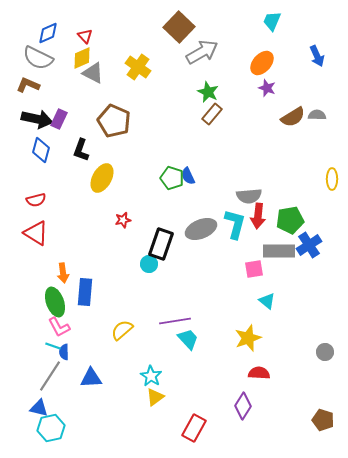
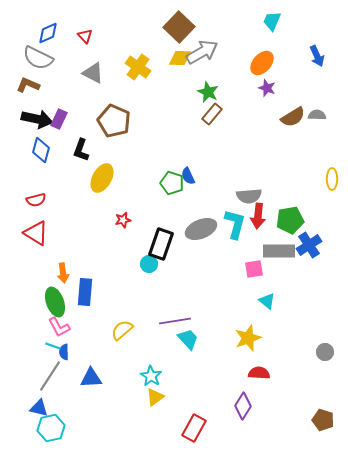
yellow diamond at (82, 58): moved 98 px right; rotated 25 degrees clockwise
green pentagon at (172, 178): moved 5 px down
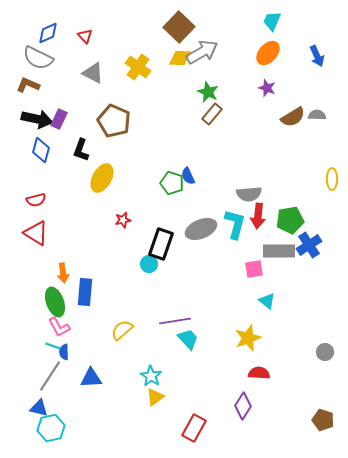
orange ellipse at (262, 63): moved 6 px right, 10 px up
gray semicircle at (249, 196): moved 2 px up
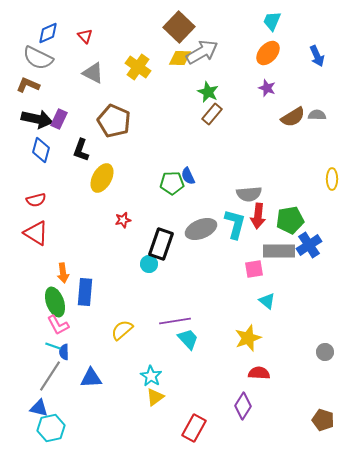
green pentagon at (172, 183): rotated 20 degrees counterclockwise
pink L-shape at (59, 327): moved 1 px left, 2 px up
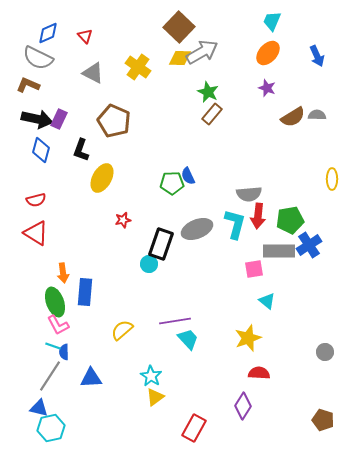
gray ellipse at (201, 229): moved 4 px left
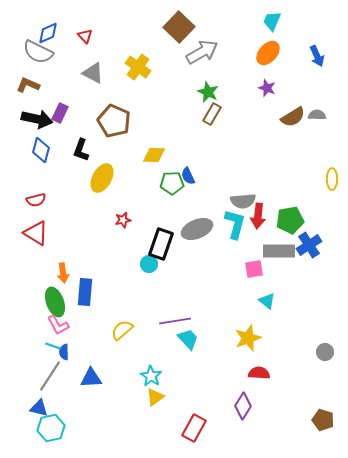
gray semicircle at (38, 58): moved 6 px up
yellow diamond at (180, 58): moved 26 px left, 97 px down
brown rectangle at (212, 114): rotated 10 degrees counterclockwise
purple rectangle at (59, 119): moved 1 px right, 6 px up
gray semicircle at (249, 194): moved 6 px left, 7 px down
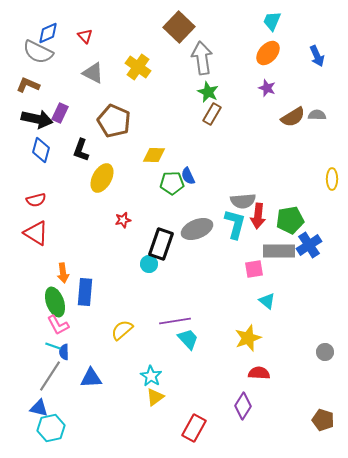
gray arrow at (202, 52): moved 6 px down; rotated 68 degrees counterclockwise
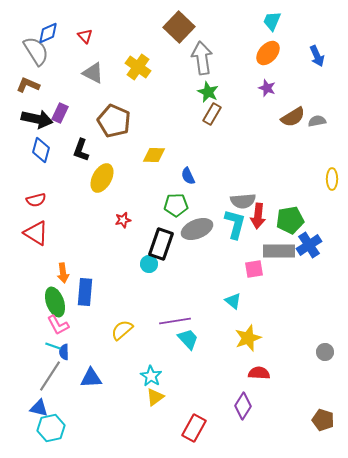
gray semicircle at (38, 52): moved 2 px left, 1 px up; rotated 148 degrees counterclockwise
gray semicircle at (317, 115): moved 6 px down; rotated 12 degrees counterclockwise
green pentagon at (172, 183): moved 4 px right, 22 px down
cyan triangle at (267, 301): moved 34 px left
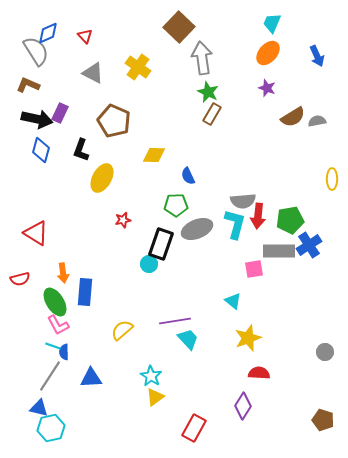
cyan trapezoid at (272, 21): moved 2 px down
red semicircle at (36, 200): moved 16 px left, 79 px down
green ellipse at (55, 302): rotated 12 degrees counterclockwise
